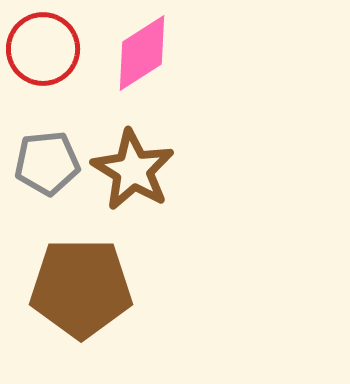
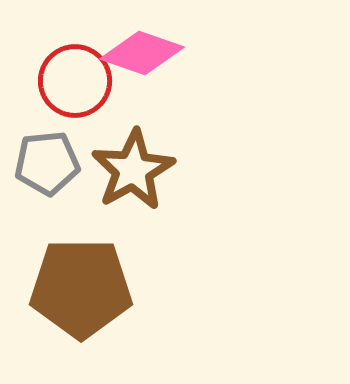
red circle: moved 32 px right, 32 px down
pink diamond: rotated 52 degrees clockwise
brown star: rotated 12 degrees clockwise
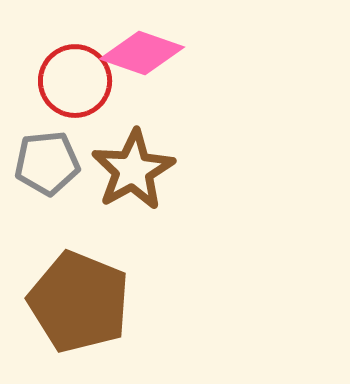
brown pentagon: moved 2 px left, 14 px down; rotated 22 degrees clockwise
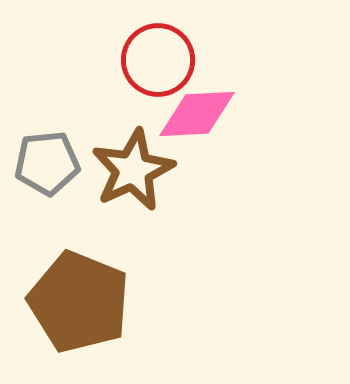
pink diamond: moved 55 px right, 61 px down; rotated 22 degrees counterclockwise
red circle: moved 83 px right, 21 px up
brown star: rotated 4 degrees clockwise
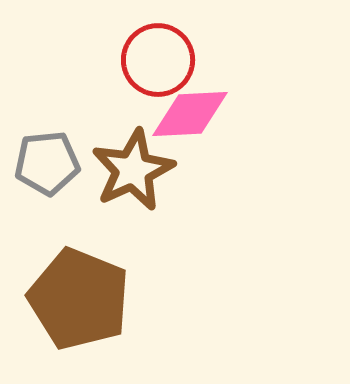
pink diamond: moved 7 px left
brown pentagon: moved 3 px up
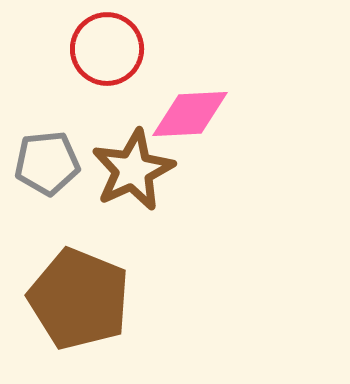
red circle: moved 51 px left, 11 px up
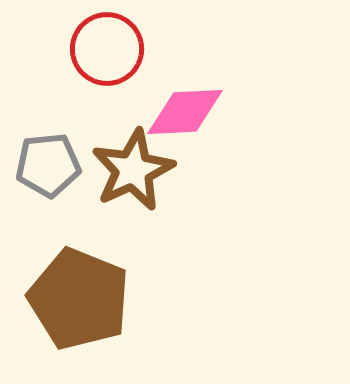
pink diamond: moved 5 px left, 2 px up
gray pentagon: moved 1 px right, 2 px down
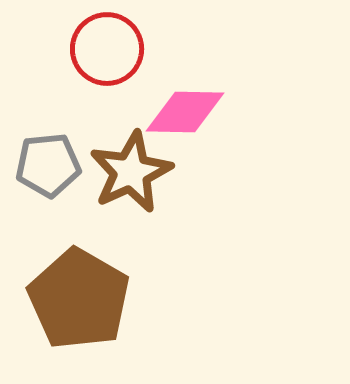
pink diamond: rotated 4 degrees clockwise
brown star: moved 2 px left, 2 px down
brown pentagon: rotated 8 degrees clockwise
